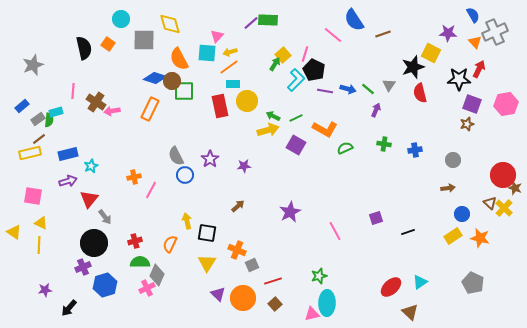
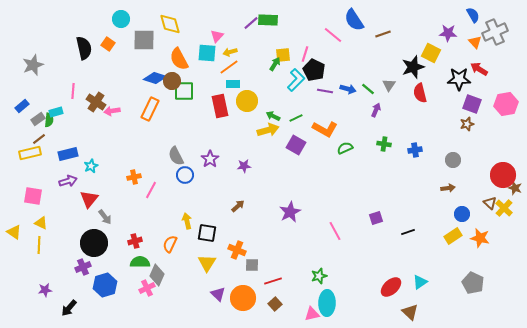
yellow square at (283, 55): rotated 35 degrees clockwise
red arrow at (479, 69): rotated 84 degrees counterclockwise
gray square at (252, 265): rotated 24 degrees clockwise
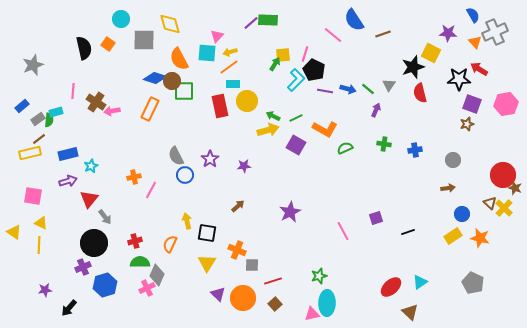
pink line at (335, 231): moved 8 px right
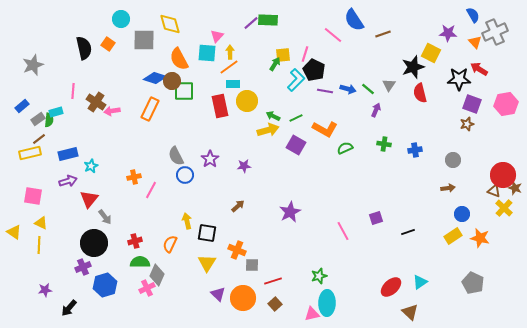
yellow arrow at (230, 52): rotated 104 degrees clockwise
brown triangle at (490, 203): moved 4 px right, 12 px up; rotated 24 degrees counterclockwise
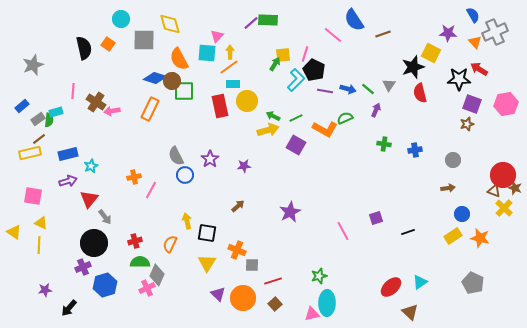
green semicircle at (345, 148): moved 30 px up
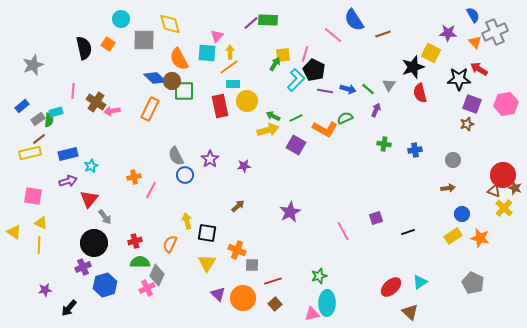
blue diamond at (155, 78): rotated 25 degrees clockwise
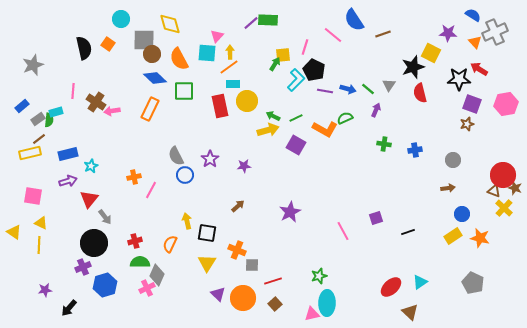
blue semicircle at (473, 15): rotated 28 degrees counterclockwise
pink line at (305, 54): moved 7 px up
brown circle at (172, 81): moved 20 px left, 27 px up
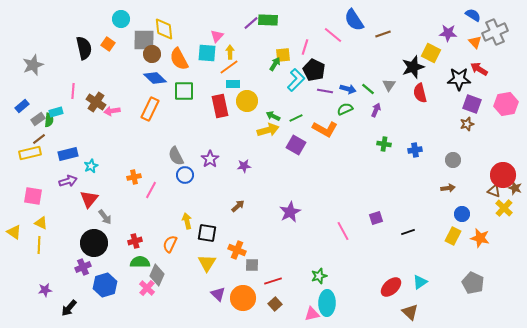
yellow diamond at (170, 24): moved 6 px left, 5 px down; rotated 10 degrees clockwise
green semicircle at (345, 118): moved 9 px up
yellow rectangle at (453, 236): rotated 30 degrees counterclockwise
pink cross at (147, 288): rotated 21 degrees counterclockwise
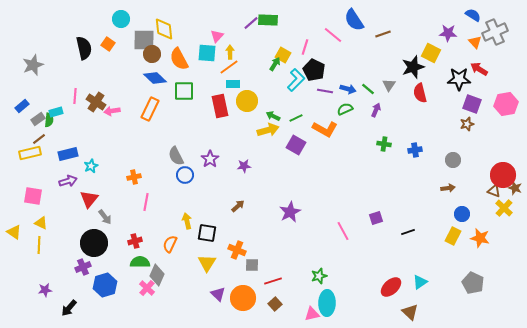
yellow square at (283, 55): rotated 35 degrees clockwise
pink line at (73, 91): moved 2 px right, 5 px down
pink line at (151, 190): moved 5 px left, 12 px down; rotated 18 degrees counterclockwise
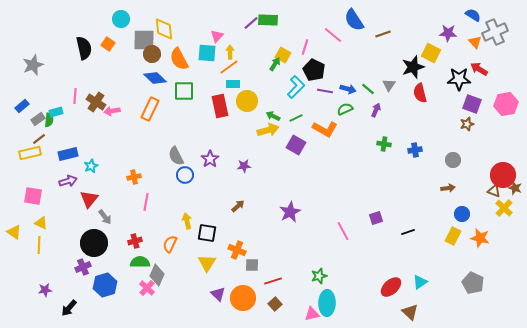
cyan L-shape at (296, 80): moved 7 px down
